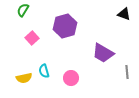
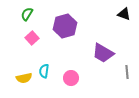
green semicircle: moved 4 px right, 4 px down
cyan semicircle: rotated 24 degrees clockwise
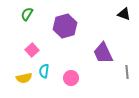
pink square: moved 12 px down
purple trapezoid: rotated 35 degrees clockwise
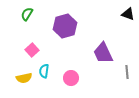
black triangle: moved 4 px right
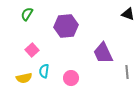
purple hexagon: moved 1 px right; rotated 10 degrees clockwise
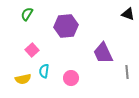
yellow semicircle: moved 1 px left, 1 px down
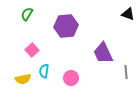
gray line: moved 1 px left
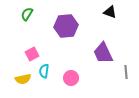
black triangle: moved 18 px left, 2 px up
pink square: moved 4 px down; rotated 16 degrees clockwise
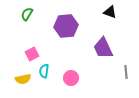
purple trapezoid: moved 5 px up
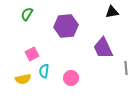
black triangle: moved 2 px right; rotated 32 degrees counterclockwise
gray line: moved 4 px up
